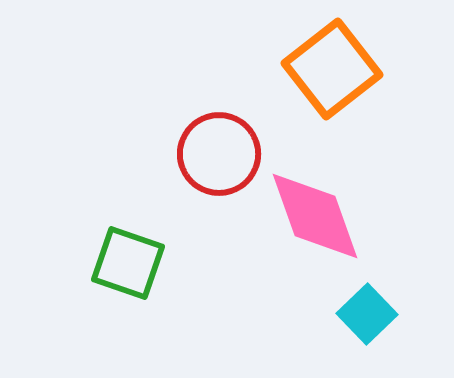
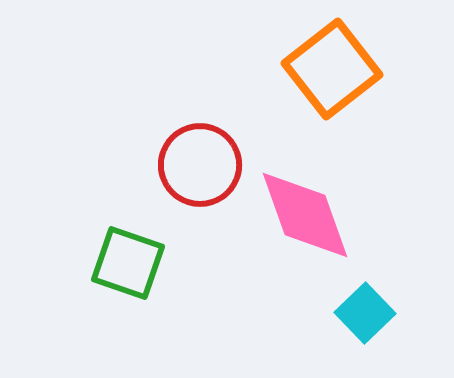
red circle: moved 19 px left, 11 px down
pink diamond: moved 10 px left, 1 px up
cyan square: moved 2 px left, 1 px up
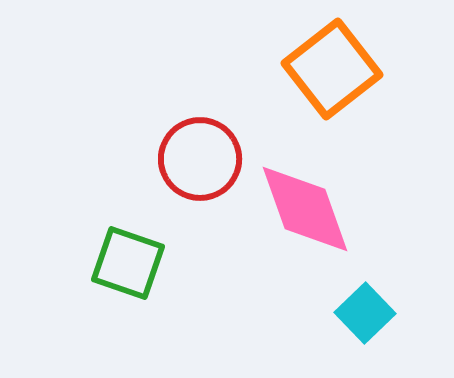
red circle: moved 6 px up
pink diamond: moved 6 px up
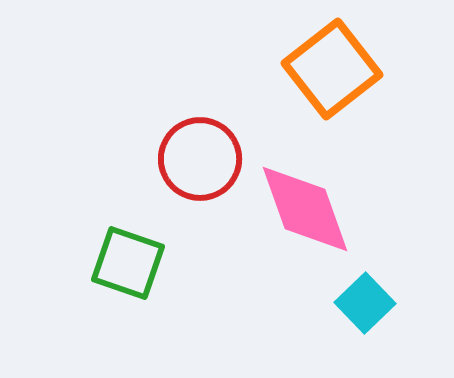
cyan square: moved 10 px up
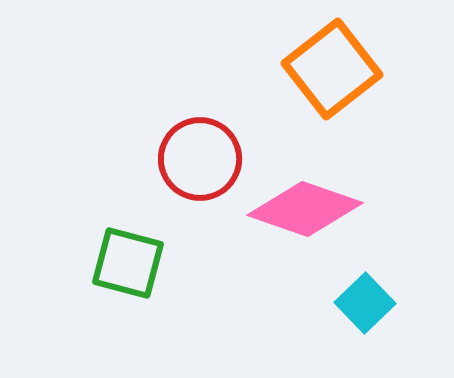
pink diamond: rotated 51 degrees counterclockwise
green square: rotated 4 degrees counterclockwise
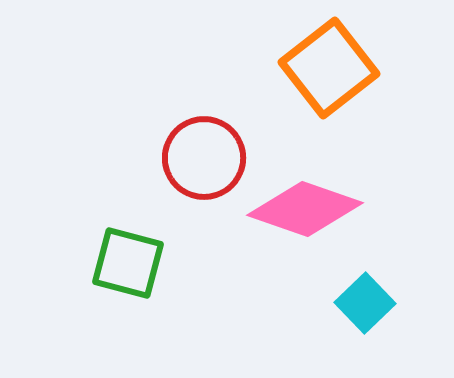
orange square: moved 3 px left, 1 px up
red circle: moved 4 px right, 1 px up
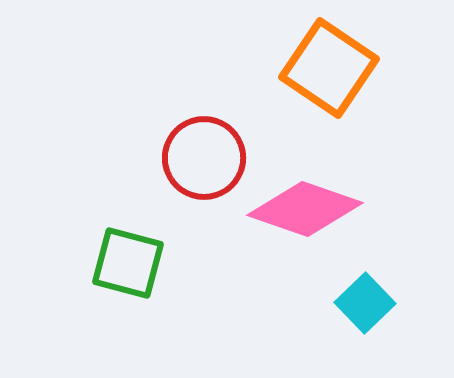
orange square: rotated 18 degrees counterclockwise
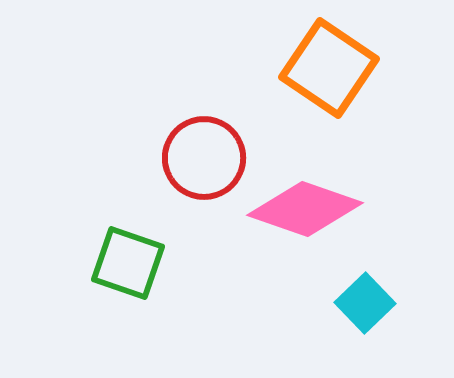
green square: rotated 4 degrees clockwise
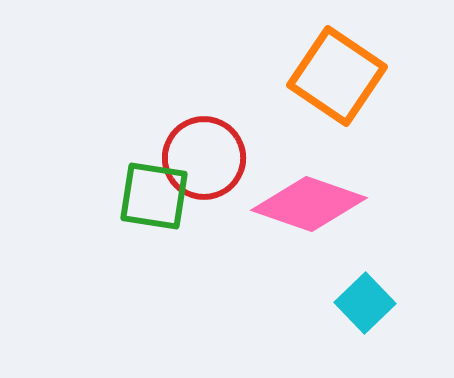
orange square: moved 8 px right, 8 px down
pink diamond: moved 4 px right, 5 px up
green square: moved 26 px right, 67 px up; rotated 10 degrees counterclockwise
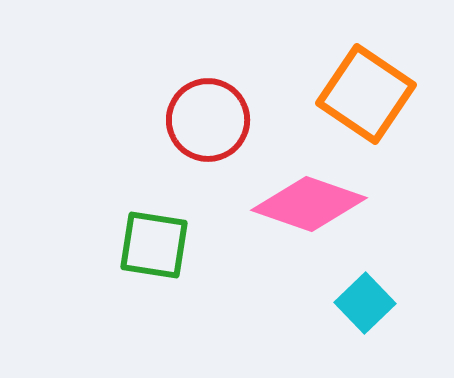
orange square: moved 29 px right, 18 px down
red circle: moved 4 px right, 38 px up
green square: moved 49 px down
